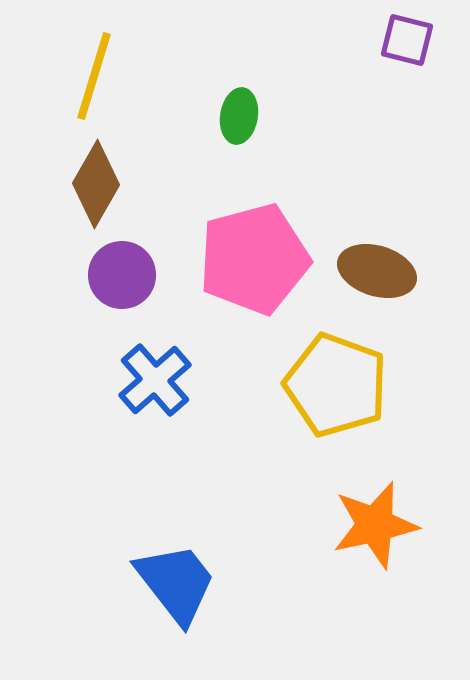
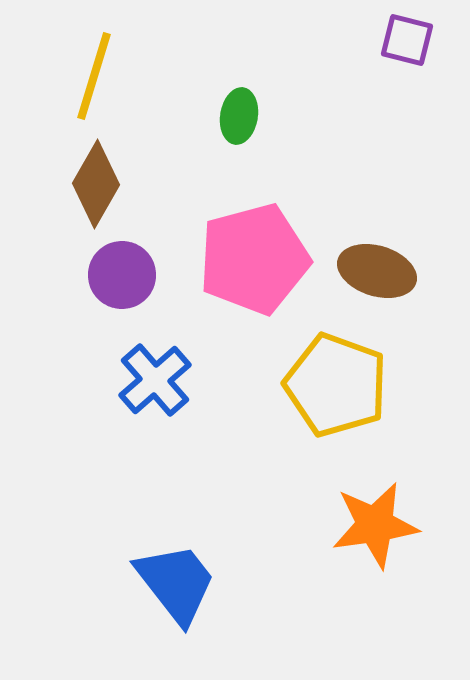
orange star: rotated 4 degrees clockwise
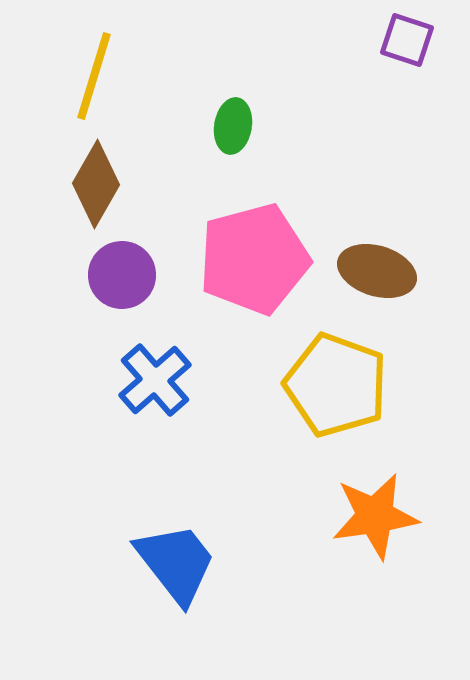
purple square: rotated 4 degrees clockwise
green ellipse: moved 6 px left, 10 px down
orange star: moved 9 px up
blue trapezoid: moved 20 px up
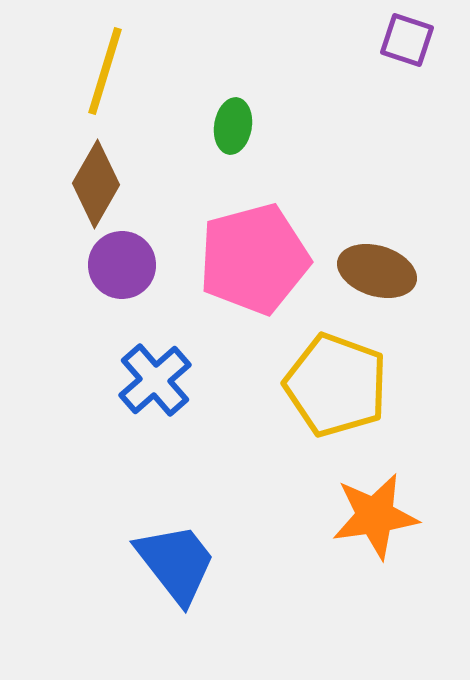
yellow line: moved 11 px right, 5 px up
purple circle: moved 10 px up
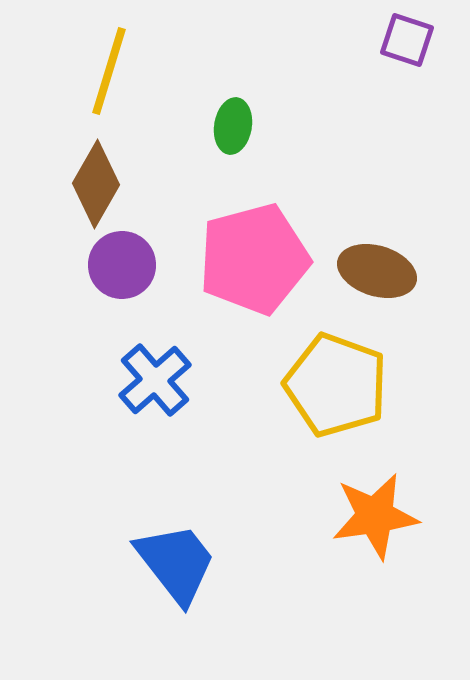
yellow line: moved 4 px right
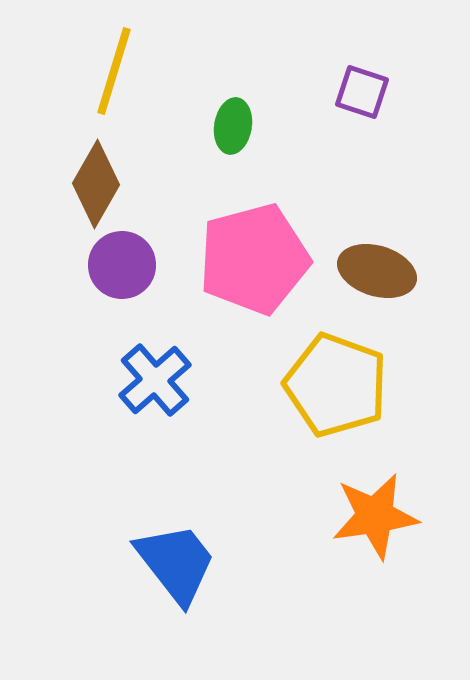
purple square: moved 45 px left, 52 px down
yellow line: moved 5 px right
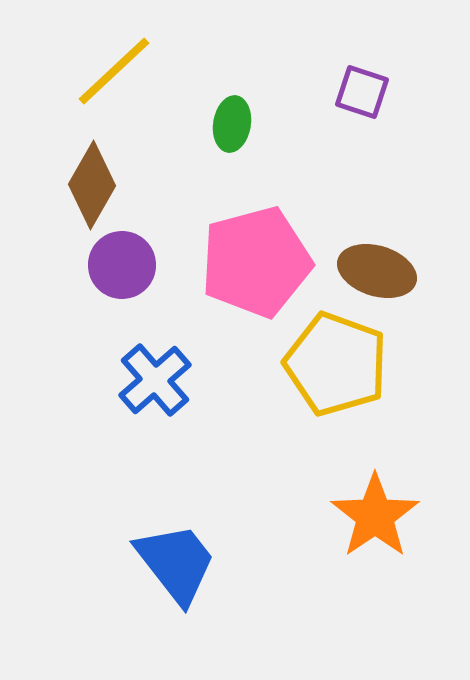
yellow line: rotated 30 degrees clockwise
green ellipse: moved 1 px left, 2 px up
brown diamond: moved 4 px left, 1 px down
pink pentagon: moved 2 px right, 3 px down
yellow pentagon: moved 21 px up
orange star: rotated 26 degrees counterclockwise
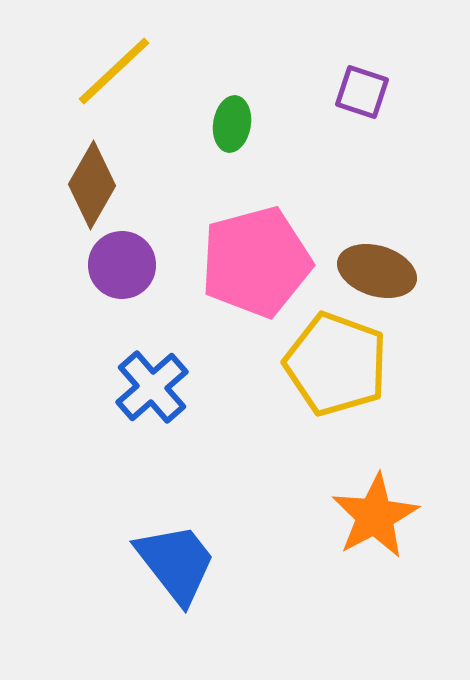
blue cross: moved 3 px left, 7 px down
orange star: rotated 6 degrees clockwise
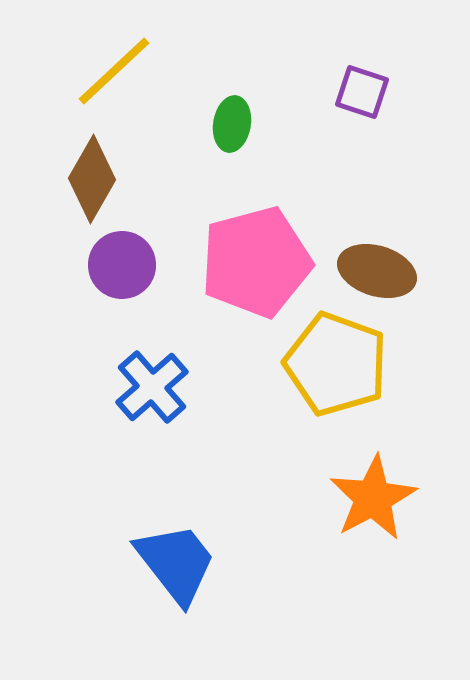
brown diamond: moved 6 px up
orange star: moved 2 px left, 18 px up
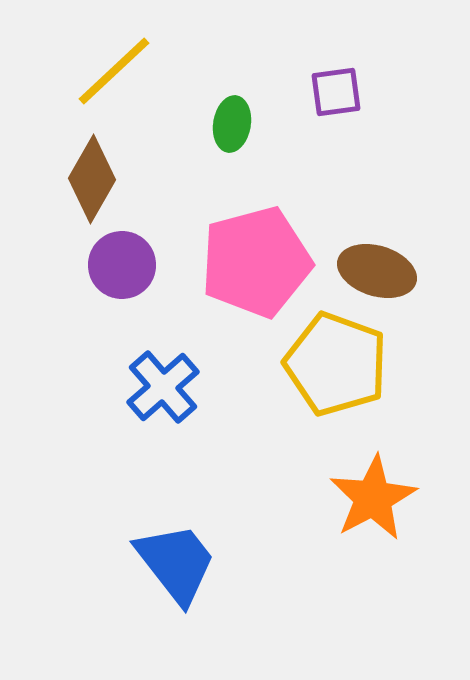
purple square: moved 26 px left; rotated 26 degrees counterclockwise
blue cross: moved 11 px right
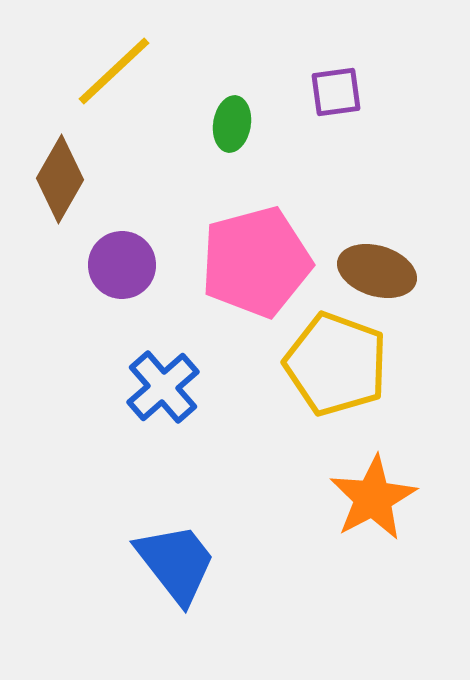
brown diamond: moved 32 px left
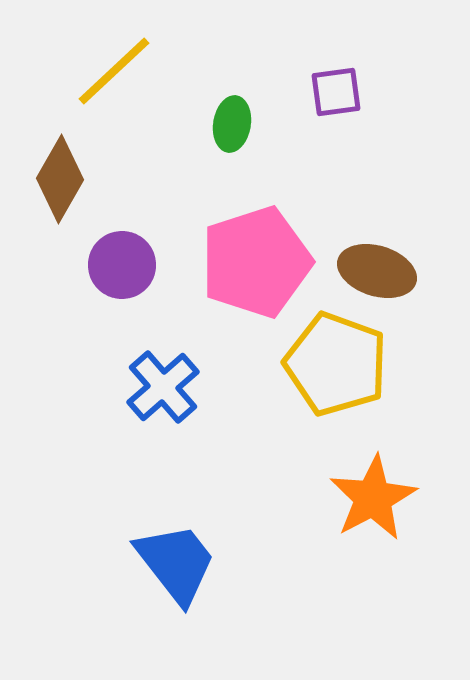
pink pentagon: rotated 3 degrees counterclockwise
